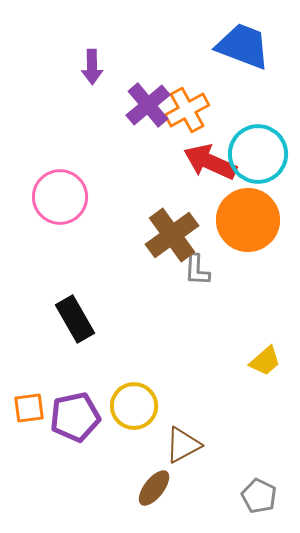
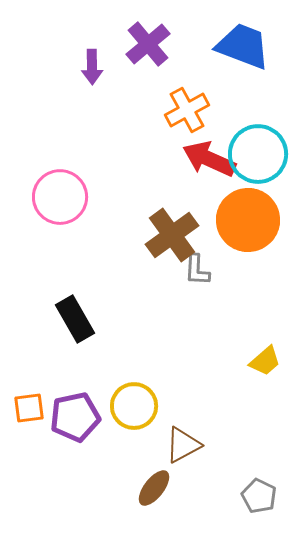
purple cross: moved 61 px up
red arrow: moved 1 px left, 3 px up
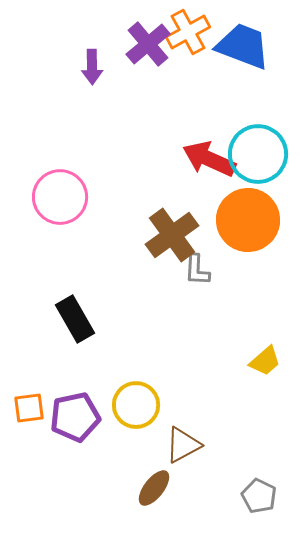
orange cross: moved 1 px right, 78 px up
yellow circle: moved 2 px right, 1 px up
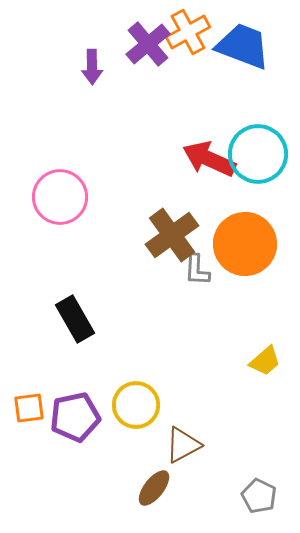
orange circle: moved 3 px left, 24 px down
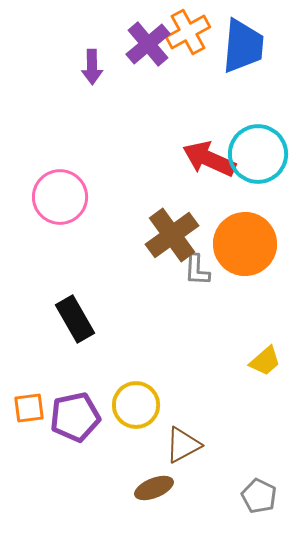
blue trapezoid: rotated 74 degrees clockwise
brown ellipse: rotated 30 degrees clockwise
